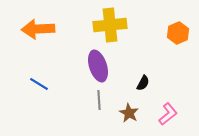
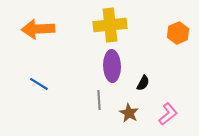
purple ellipse: moved 14 px right; rotated 16 degrees clockwise
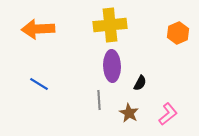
black semicircle: moved 3 px left
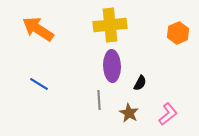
orange arrow: rotated 36 degrees clockwise
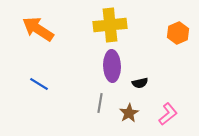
black semicircle: rotated 49 degrees clockwise
gray line: moved 1 px right, 3 px down; rotated 12 degrees clockwise
brown star: rotated 12 degrees clockwise
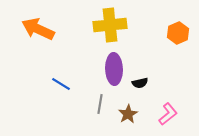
orange arrow: rotated 8 degrees counterclockwise
purple ellipse: moved 2 px right, 3 px down
blue line: moved 22 px right
gray line: moved 1 px down
brown star: moved 1 px left, 1 px down
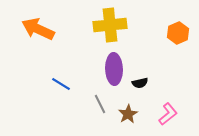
gray line: rotated 36 degrees counterclockwise
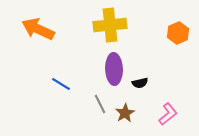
brown star: moved 3 px left, 1 px up
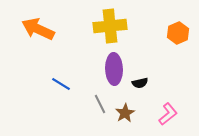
yellow cross: moved 1 px down
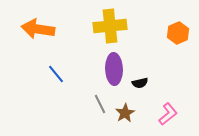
orange arrow: rotated 16 degrees counterclockwise
blue line: moved 5 px left, 10 px up; rotated 18 degrees clockwise
